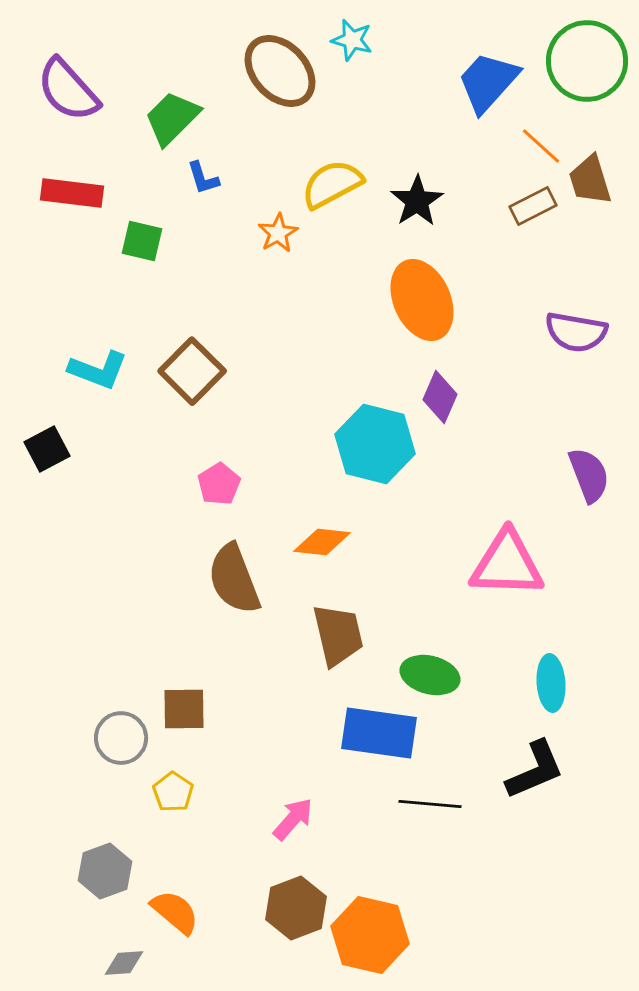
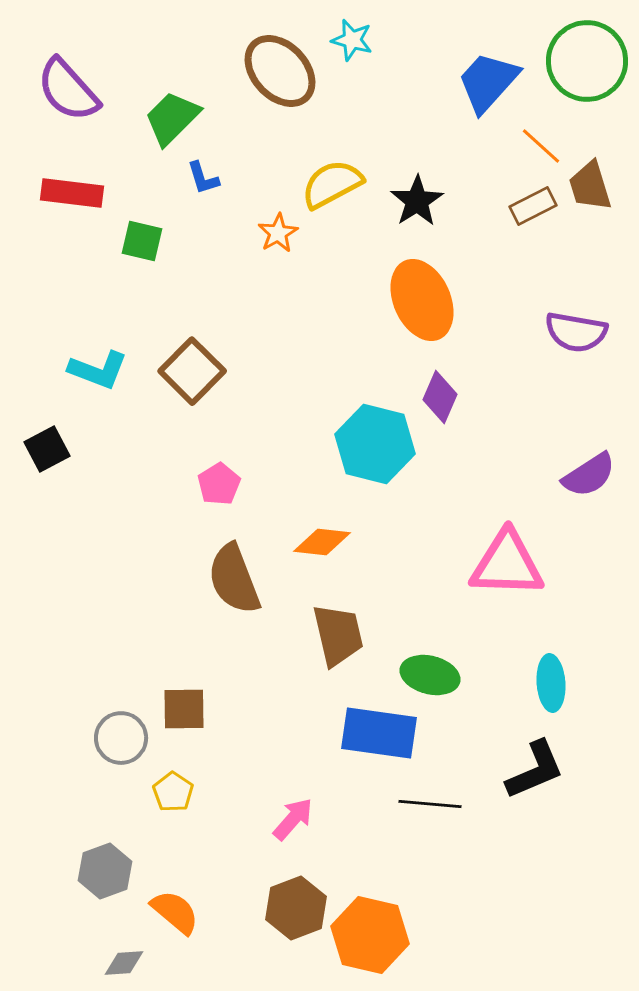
brown trapezoid at (590, 180): moved 6 px down
purple semicircle at (589, 475): rotated 78 degrees clockwise
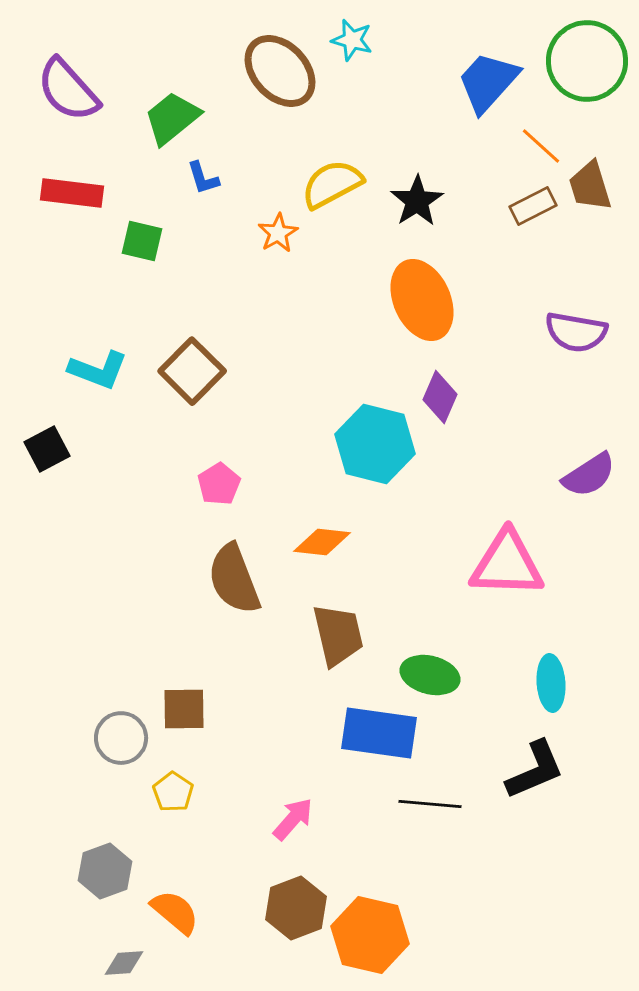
green trapezoid at (172, 118): rotated 6 degrees clockwise
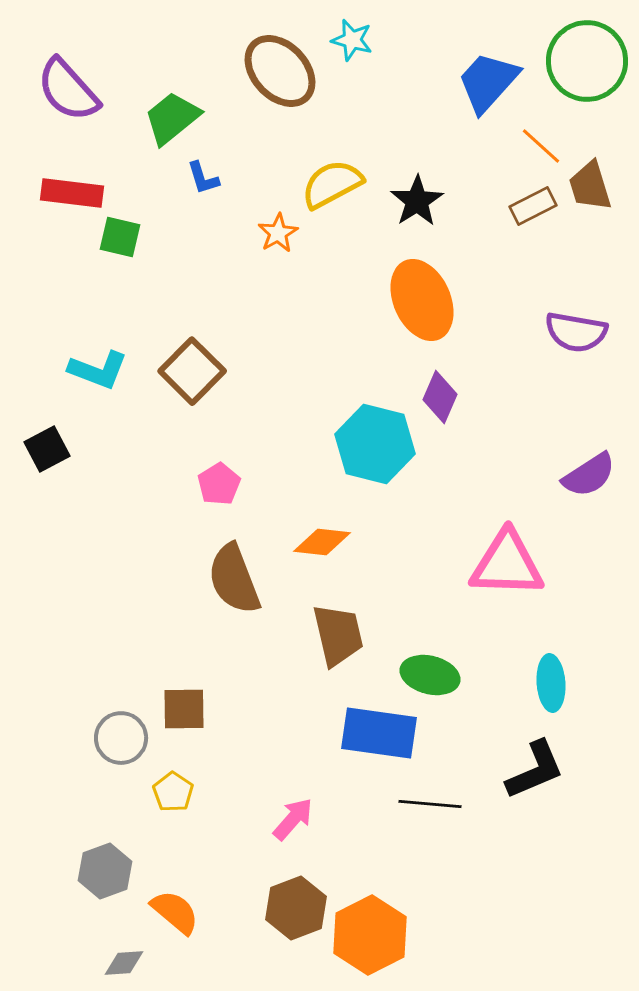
green square at (142, 241): moved 22 px left, 4 px up
orange hexagon at (370, 935): rotated 20 degrees clockwise
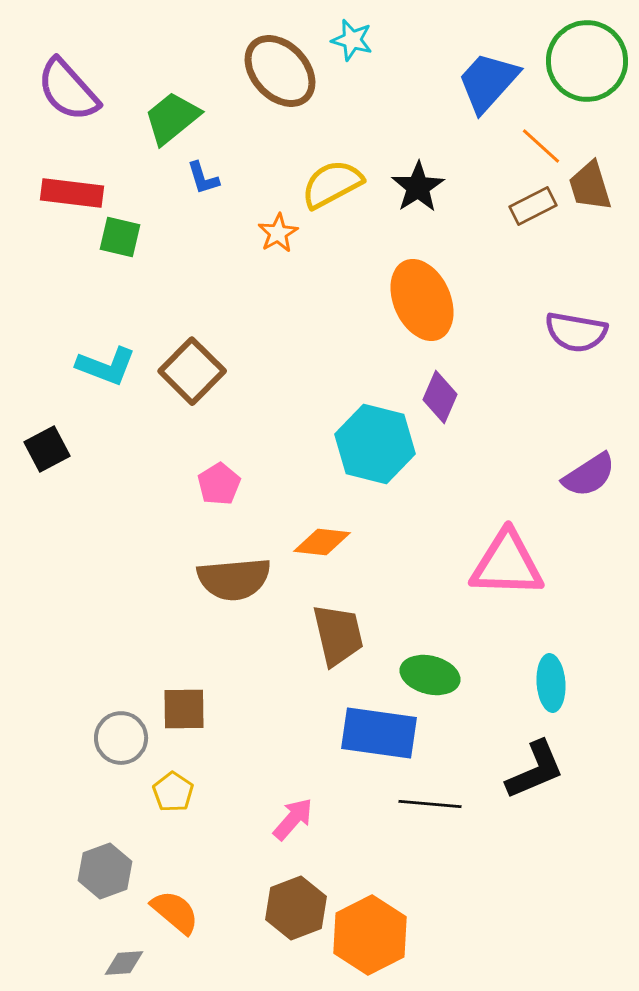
black star at (417, 201): moved 1 px right, 14 px up
cyan L-shape at (98, 370): moved 8 px right, 4 px up
brown semicircle at (234, 579): rotated 74 degrees counterclockwise
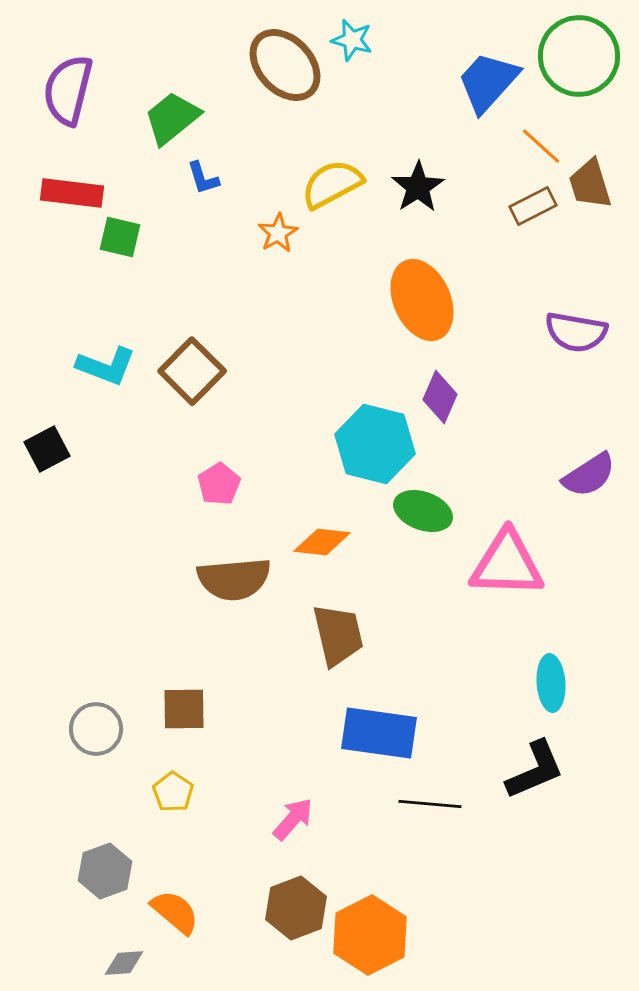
green circle at (587, 61): moved 8 px left, 5 px up
brown ellipse at (280, 71): moved 5 px right, 6 px up
purple semicircle at (68, 90): rotated 56 degrees clockwise
brown trapezoid at (590, 186): moved 2 px up
green ellipse at (430, 675): moved 7 px left, 164 px up; rotated 6 degrees clockwise
gray circle at (121, 738): moved 25 px left, 9 px up
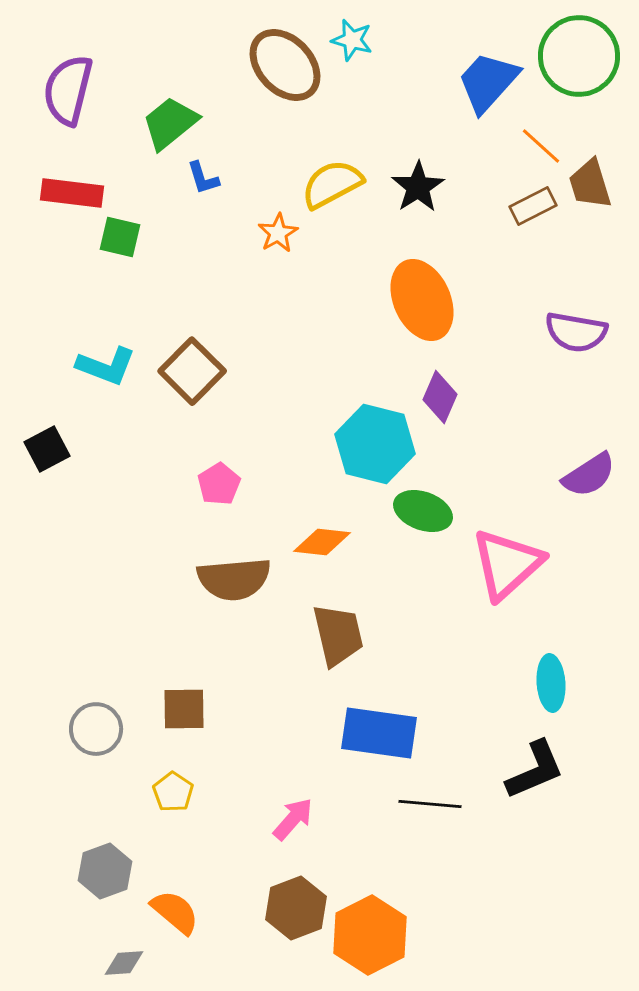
green trapezoid at (172, 118): moved 2 px left, 5 px down
pink triangle at (507, 564): rotated 44 degrees counterclockwise
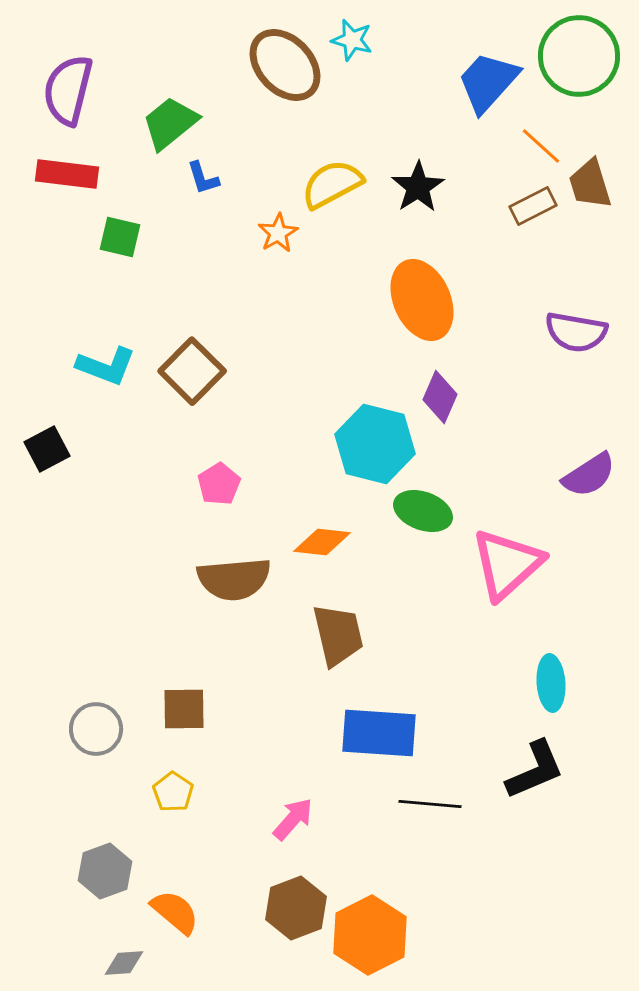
red rectangle at (72, 193): moved 5 px left, 19 px up
blue rectangle at (379, 733): rotated 4 degrees counterclockwise
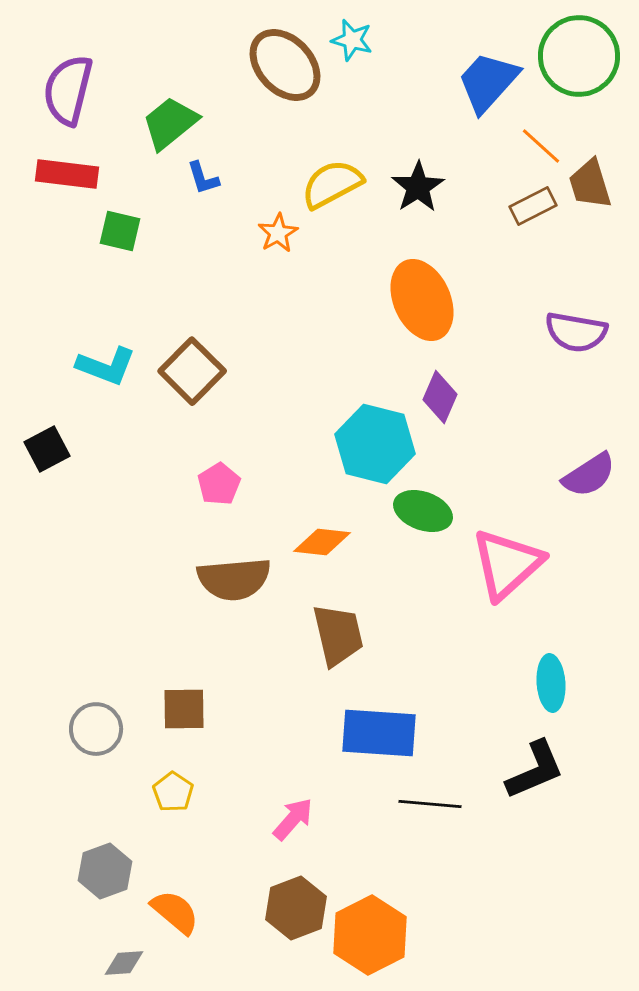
green square at (120, 237): moved 6 px up
